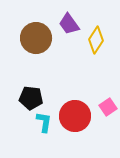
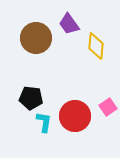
yellow diamond: moved 6 px down; rotated 28 degrees counterclockwise
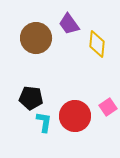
yellow diamond: moved 1 px right, 2 px up
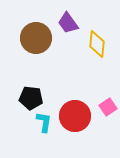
purple trapezoid: moved 1 px left, 1 px up
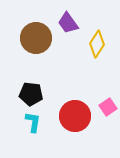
yellow diamond: rotated 28 degrees clockwise
black pentagon: moved 4 px up
cyan L-shape: moved 11 px left
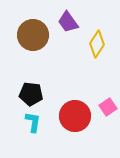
purple trapezoid: moved 1 px up
brown circle: moved 3 px left, 3 px up
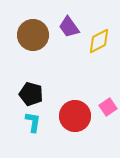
purple trapezoid: moved 1 px right, 5 px down
yellow diamond: moved 2 px right, 3 px up; rotated 28 degrees clockwise
black pentagon: rotated 10 degrees clockwise
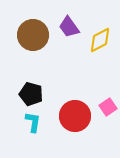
yellow diamond: moved 1 px right, 1 px up
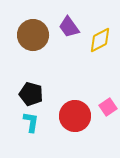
cyan L-shape: moved 2 px left
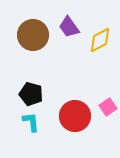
cyan L-shape: rotated 15 degrees counterclockwise
